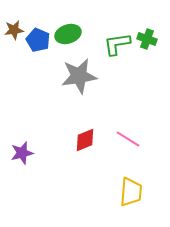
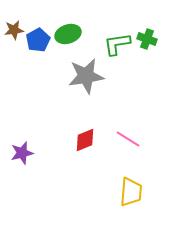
blue pentagon: rotated 20 degrees clockwise
gray star: moved 7 px right
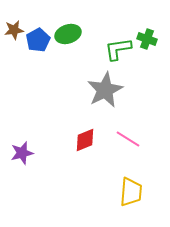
green L-shape: moved 1 px right, 5 px down
gray star: moved 19 px right, 14 px down; rotated 18 degrees counterclockwise
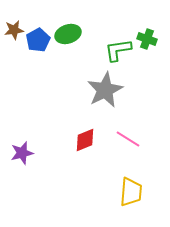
green L-shape: moved 1 px down
